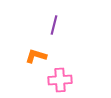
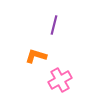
pink cross: rotated 25 degrees counterclockwise
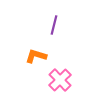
pink cross: rotated 15 degrees counterclockwise
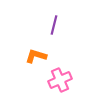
pink cross: rotated 20 degrees clockwise
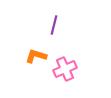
pink cross: moved 5 px right, 11 px up
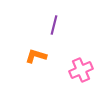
pink cross: moved 16 px right, 1 px down
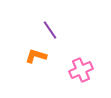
purple line: moved 4 px left, 5 px down; rotated 48 degrees counterclockwise
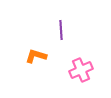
purple line: moved 11 px right; rotated 30 degrees clockwise
